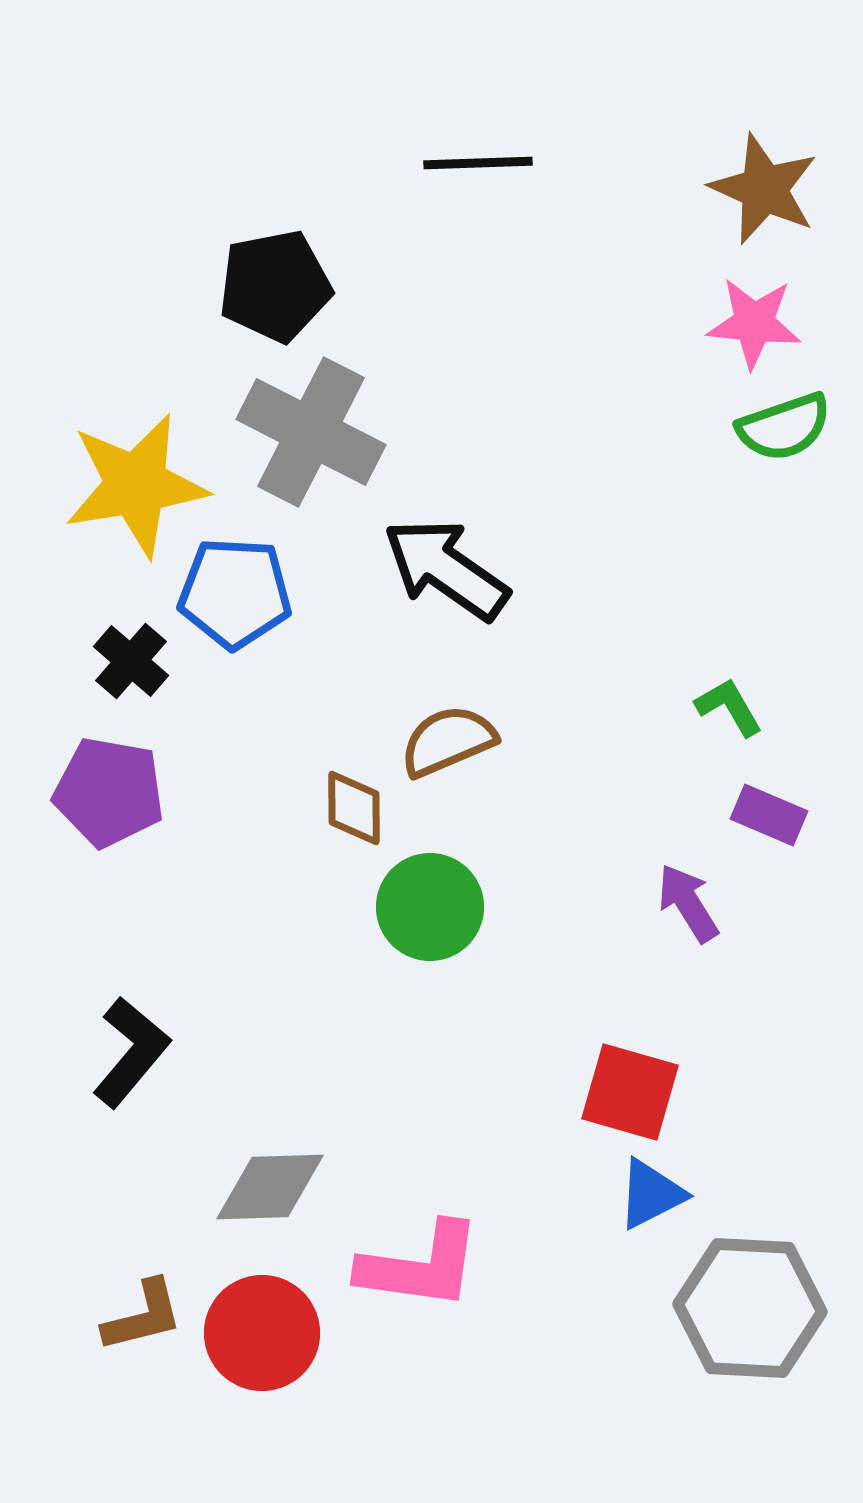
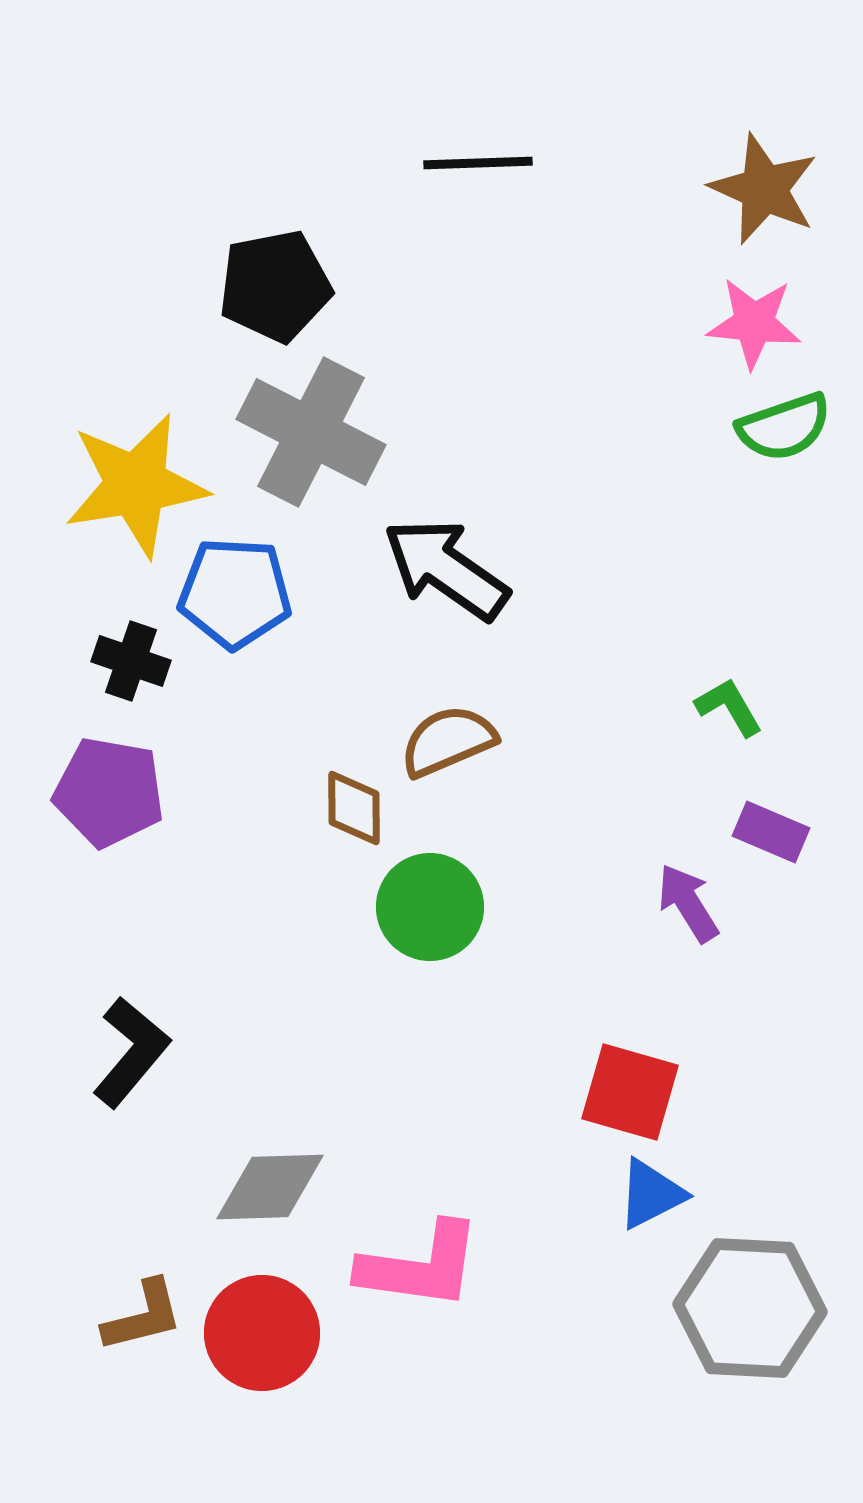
black cross: rotated 22 degrees counterclockwise
purple rectangle: moved 2 px right, 17 px down
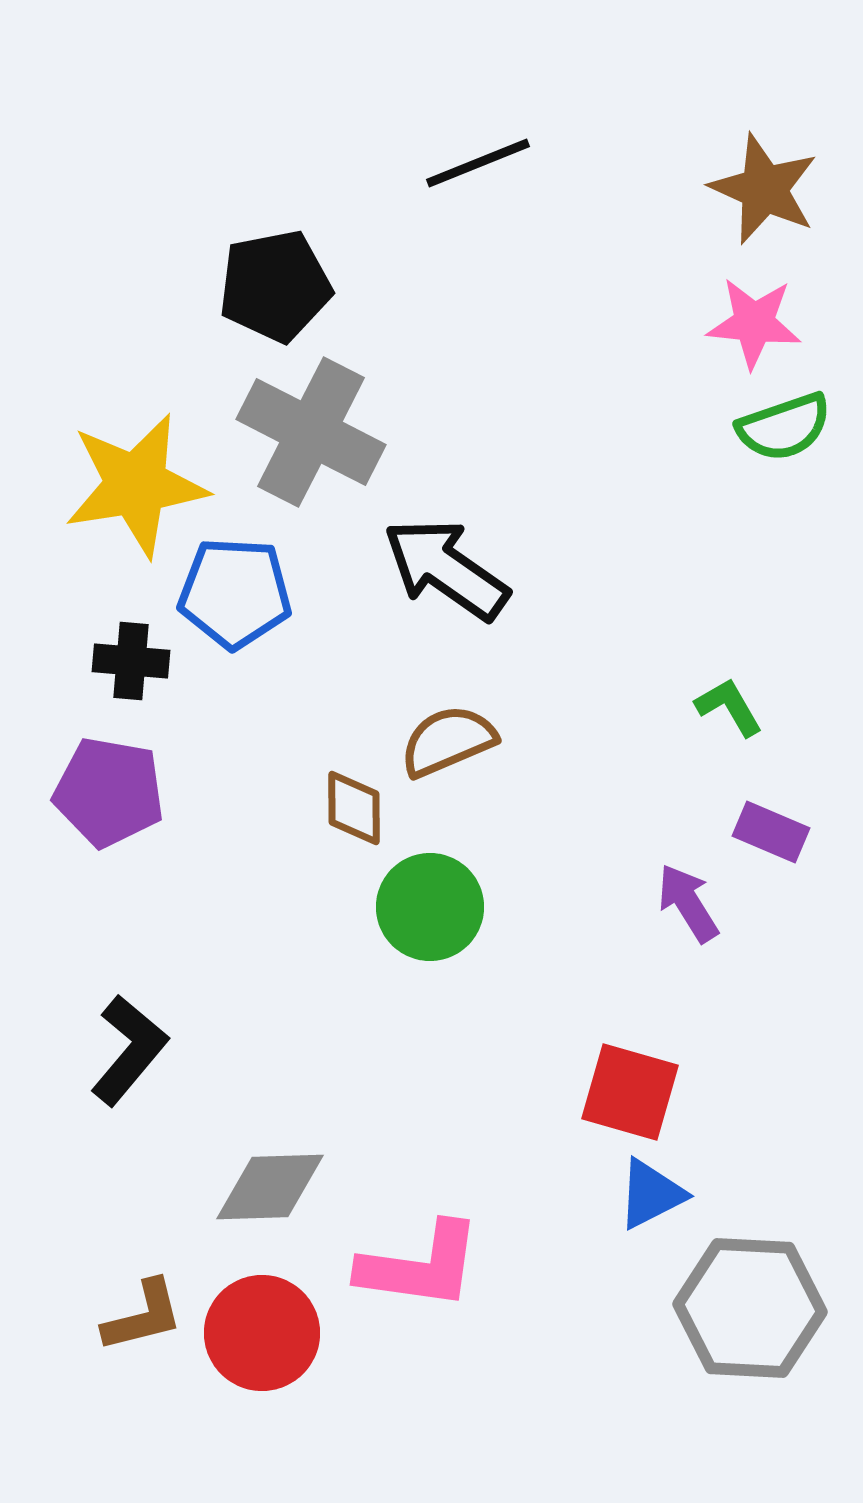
black line: rotated 20 degrees counterclockwise
black cross: rotated 14 degrees counterclockwise
black L-shape: moved 2 px left, 2 px up
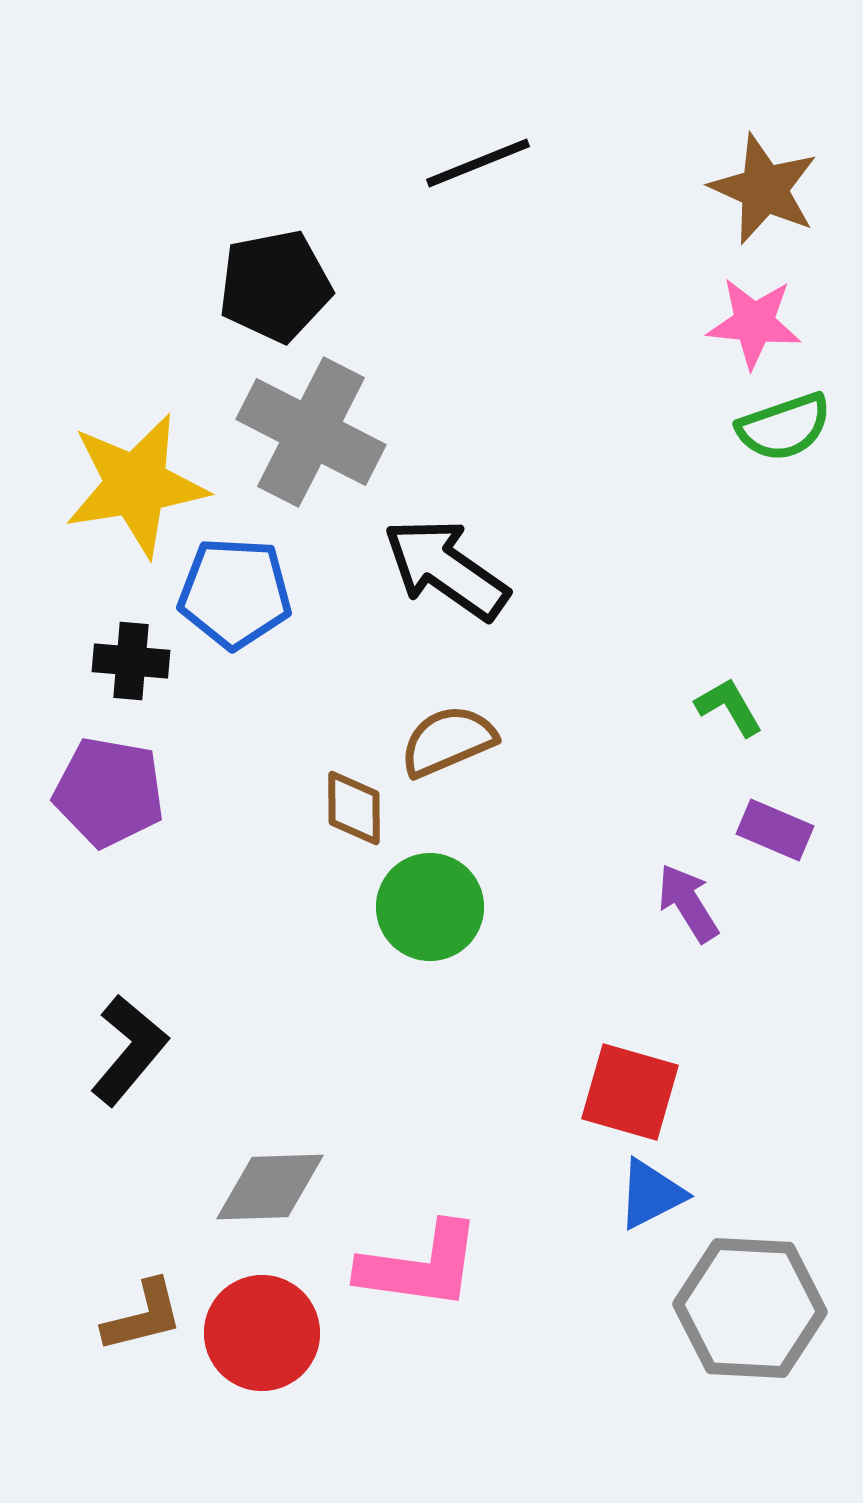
purple rectangle: moved 4 px right, 2 px up
